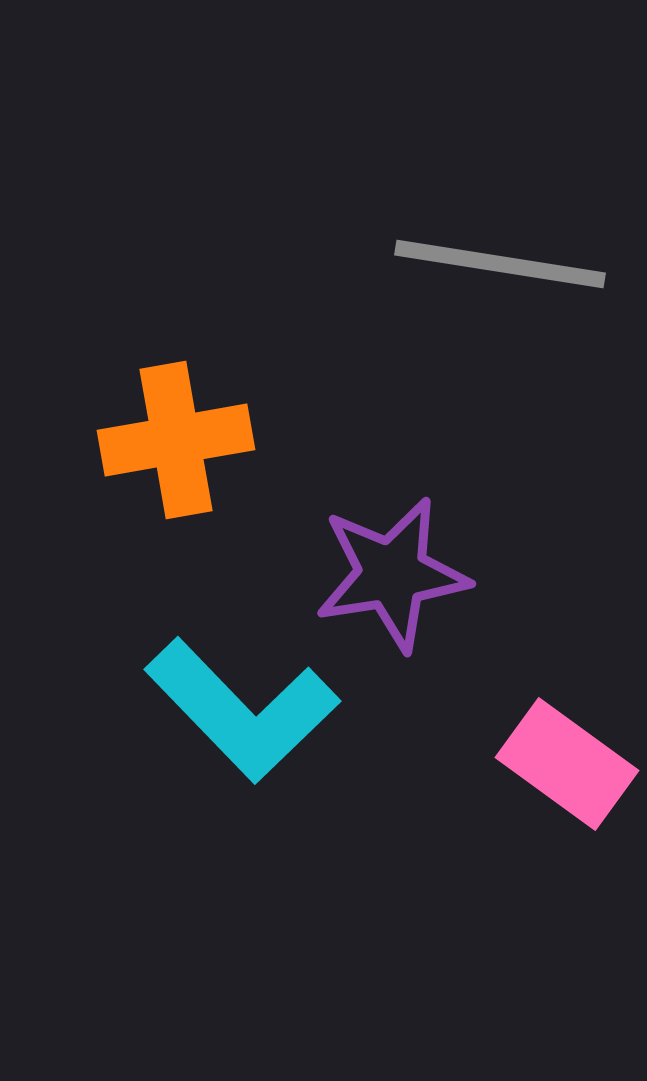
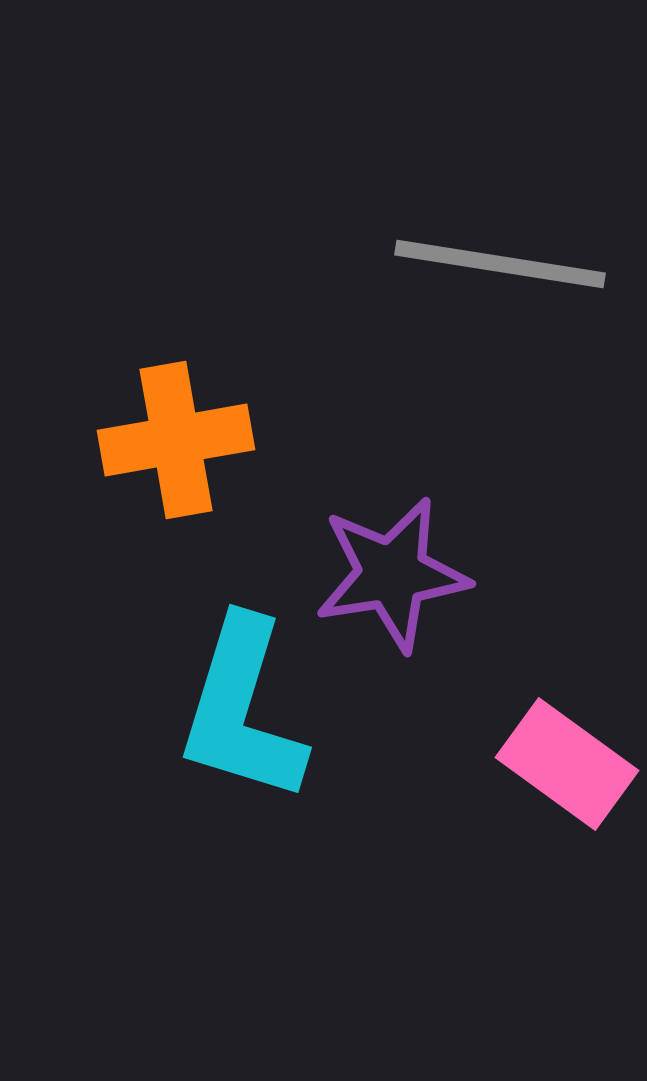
cyan L-shape: rotated 61 degrees clockwise
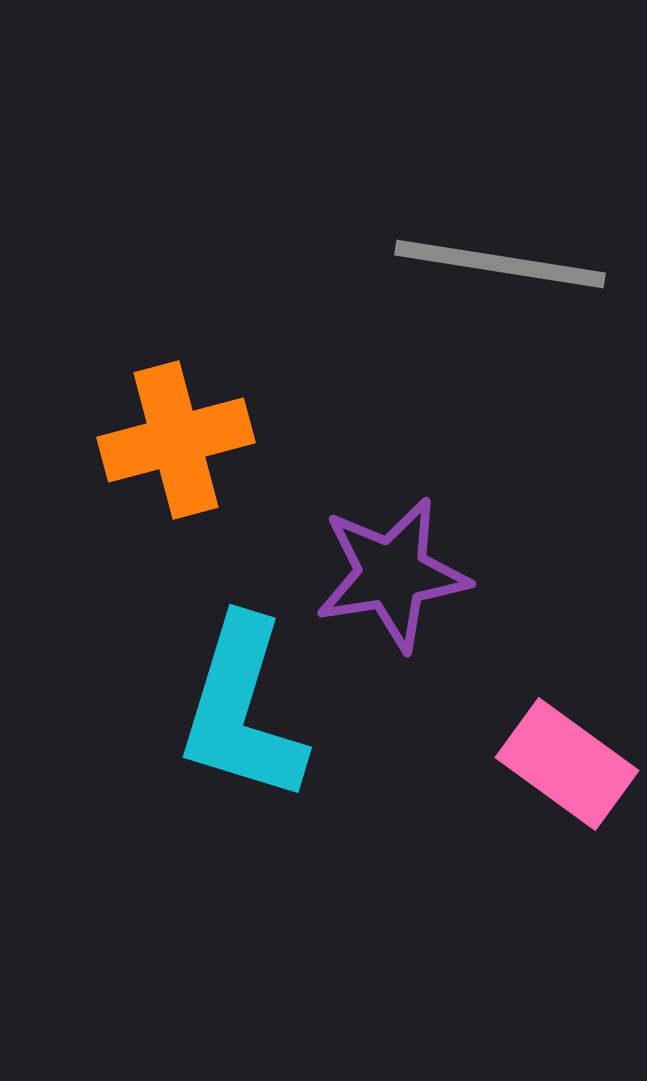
orange cross: rotated 5 degrees counterclockwise
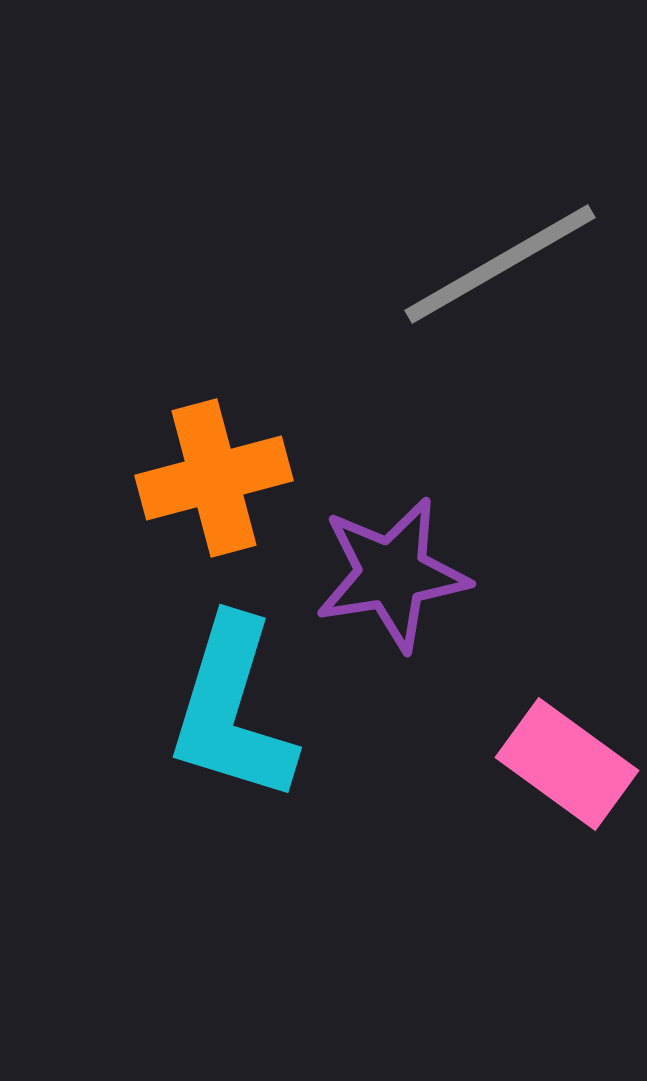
gray line: rotated 39 degrees counterclockwise
orange cross: moved 38 px right, 38 px down
cyan L-shape: moved 10 px left
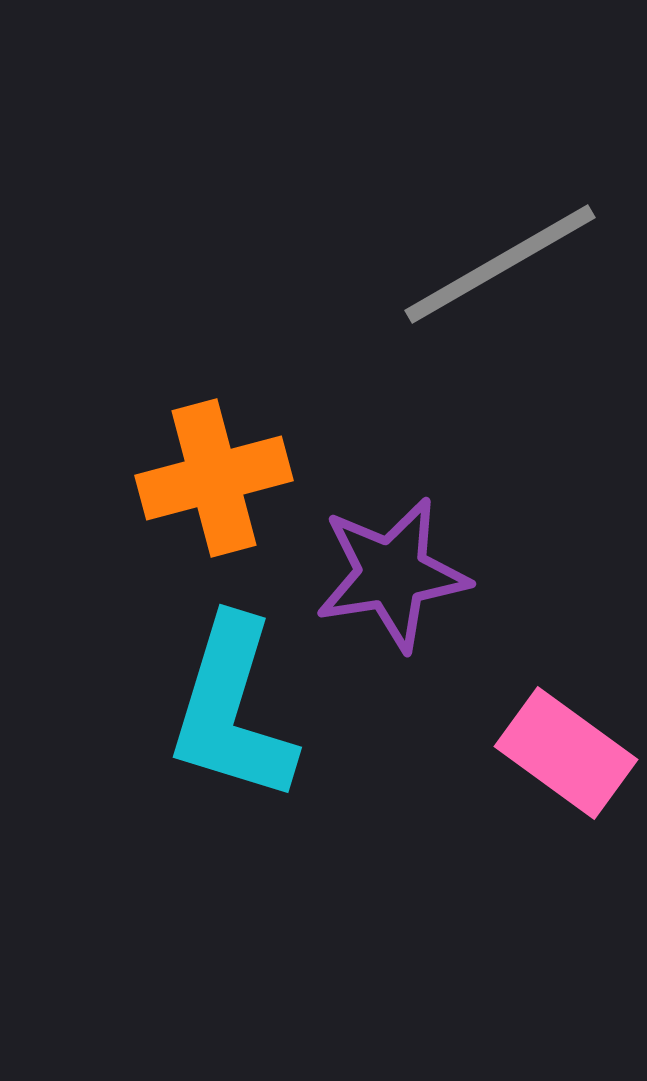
pink rectangle: moved 1 px left, 11 px up
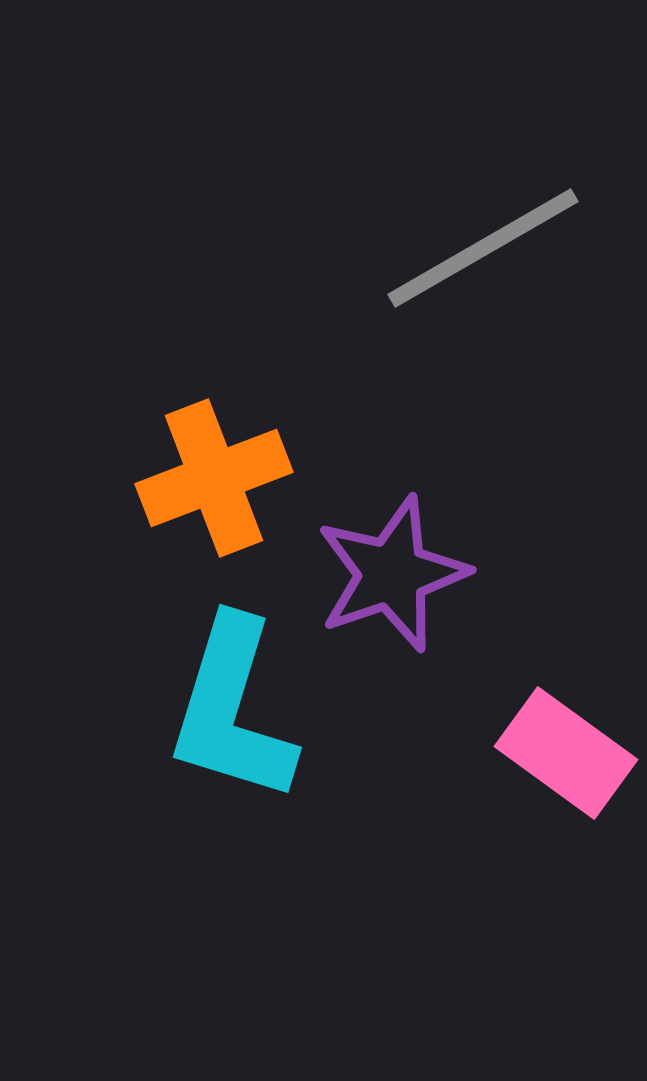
gray line: moved 17 px left, 16 px up
orange cross: rotated 6 degrees counterclockwise
purple star: rotated 10 degrees counterclockwise
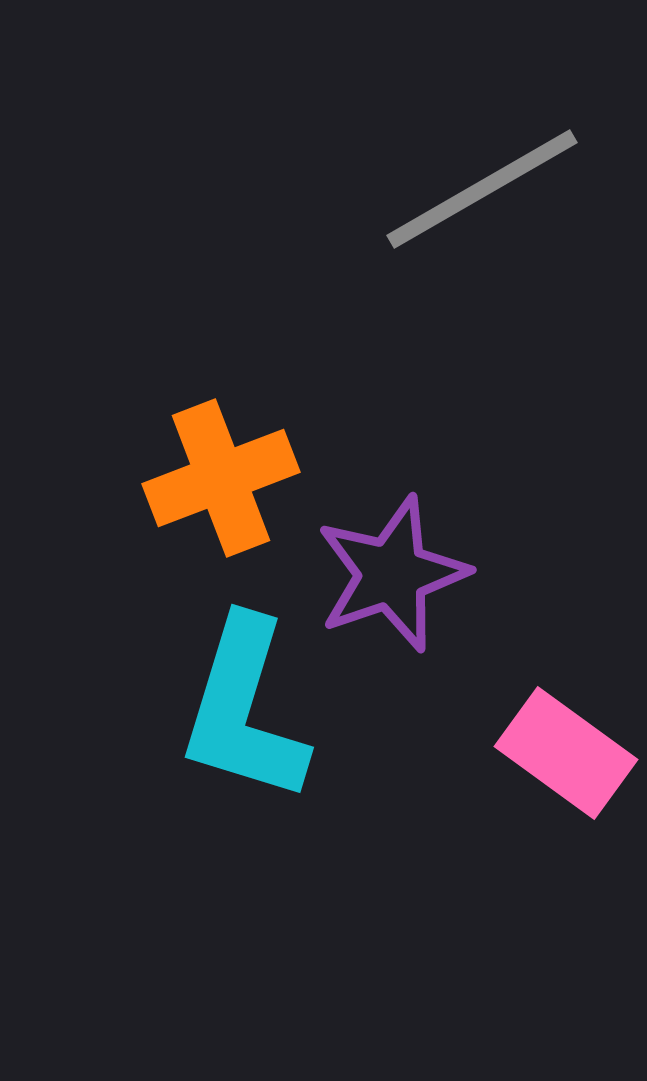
gray line: moved 1 px left, 59 px up
orange cross: moved 7 px right
cyan L-shape: moved 12 px right
